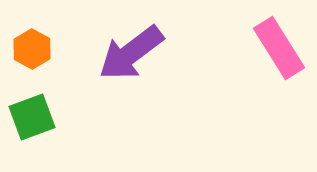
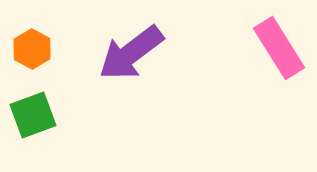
green square: moved 1 px right, 2 px up
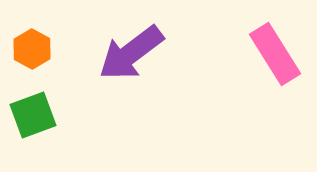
pink rectangle: moved 4 px left, 6 px down
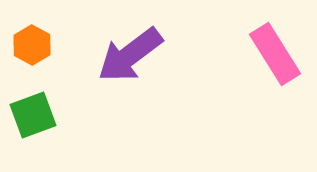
orange hexagon: moved 4 px up
purple arrow: moved 1 px left, 2 px down
